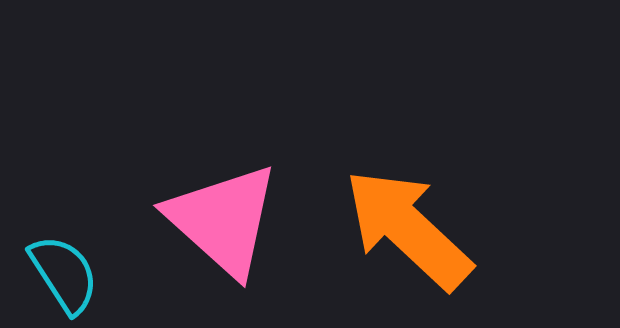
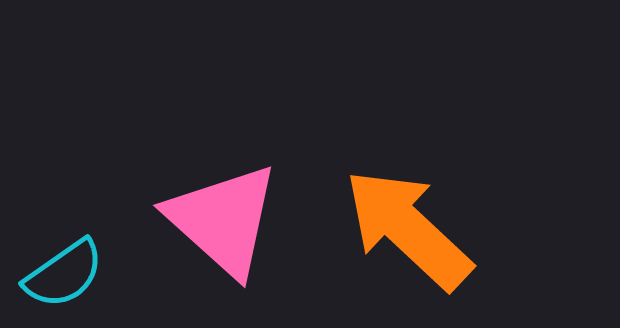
cyan semicircle: rotated 88 degrees clockwise
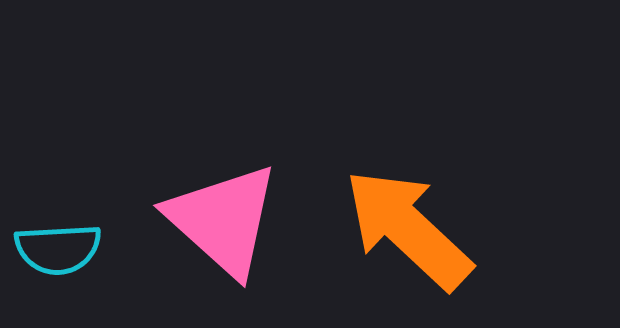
cyan semicircle: moved 6 px left, 25 px up; rotated 32 degrees clockwise
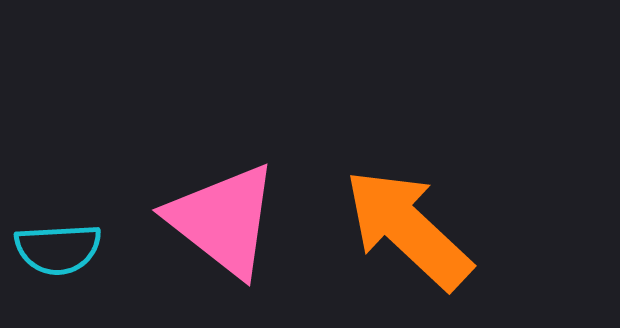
pink triangle: rotated 4 degrees counterclockwise
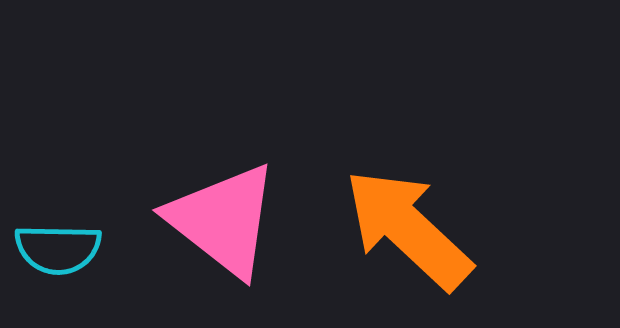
cyan semicircle: rotated 4 degrees clockwise
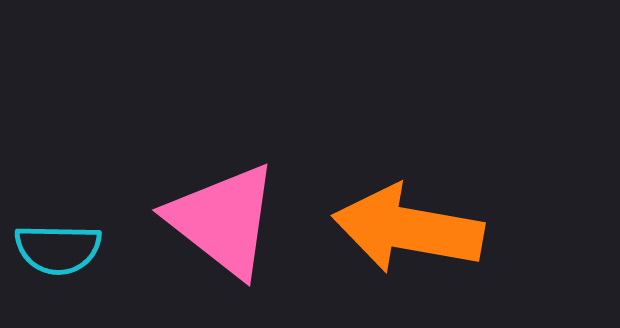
orange arrow: rotated 33 degrees counterclockwise
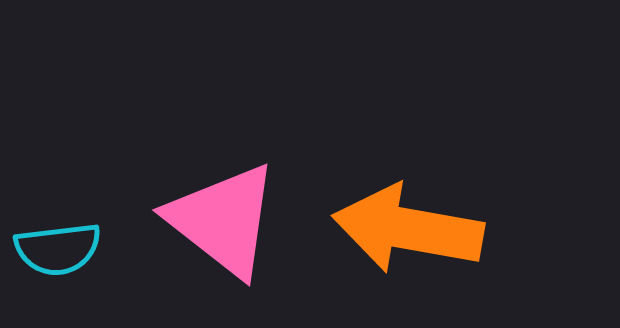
cyan semicircle: rotated 8 degrees counterclockwise
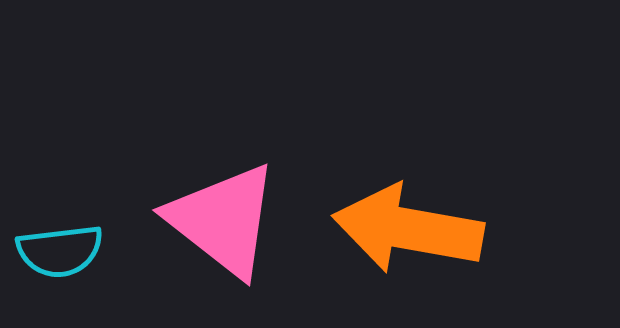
cyan semicircle: moved 2 px right, 2 px down
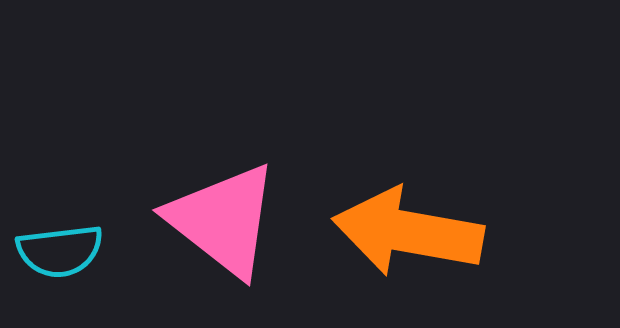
orange arrow: moved 3 px down
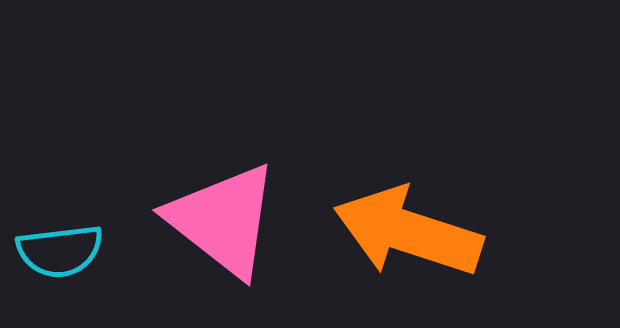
orange arrow: rotated 8 degrees clockwise
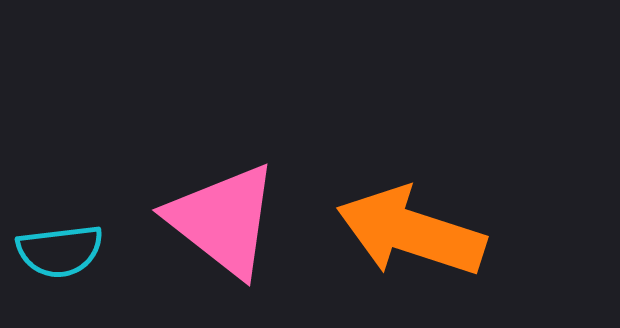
orange arrow: moved 3 px right
